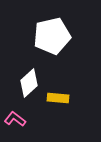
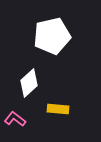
yellow rectangle: moved 11 px down
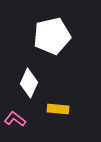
white diamond: rotated 24 degrees counterclockwise
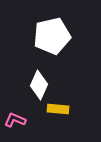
white diamond: moved 10 px right, 2 px down
pink L-shape: moved 1 px down; rotated 15 degrees counterclockwise
